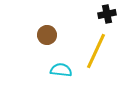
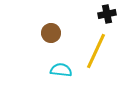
brown circle: moved 4 px right, 2 px up
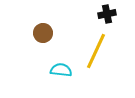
brown circle: moved 8 px left
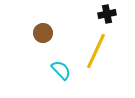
cyan semicircle: rotated 40 degrees clockwise
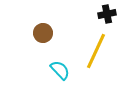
cyan semicircle: moved 1 px left
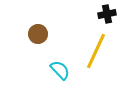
brown circle: moved 5 px left, 1 px down
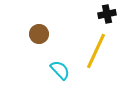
brown circle: moved 1 px right
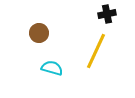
brown circle: moved 1 px up
cyan semicircle: moved 8 px left, 2 px up; rotated 30 degrees counterclockwise
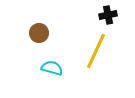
black cross: moved 1 px right, 1 px down
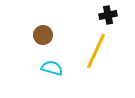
brown circle: moved 4 px right, 2 px down
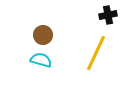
yellow line: moved 2 px down
cyan semicircle: moved 11 px left, 8 px up
